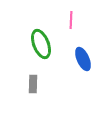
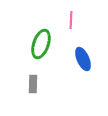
green ellipse: rotated 40 degrees clockwise
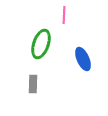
pink line: moved 7 px left, 5 px up
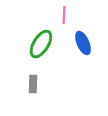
green ellipse: rotated 12 degrees clockwise
blue ellipse: moved 16 px up
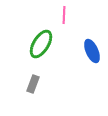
blue ellipse: moved 9 px right, 8 px down
gray rectangle: rotated 18 degrees clockwise
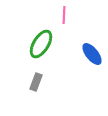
blue ellipse: moved 3 px down; rotated 15 degrees counterclockwise
gray rectangle: moved 3 px right, 2 px up
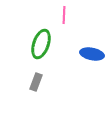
green ellipse: rotated 12 degrees counterclockwise
blue ellipse: rotated 40 degrees counterclockwise
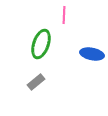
gray rectangle: rotated 30 degrees clockwise
